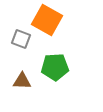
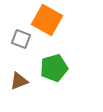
green pentagon: moved 1 px left, 1 px down; rotated 12 degrees counterclockwise
brown triangle: moved 3 px left; rotated 24 degrees counterclockwise
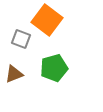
orange square: rotated 8 degrees clockwise
brown triangle: moved 5 px left, 7 px up
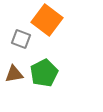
green pentagon: moved 10 px left, 5 px down; rotated 12 degrees counterclockwise
brown triangle: rotated 12 degrees clockwise
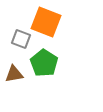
orange square: moved 1 px left, 2 px down; rotated 16 degrees counterclockwise
green pentagon: moved 10 px up; rotated 12 degrees counterclockwise
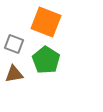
gray square: moved 7 px left, 5 px down
green pentagon: moved 2 px right, 3 px up
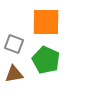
orange square: rotated 20 degrees counterclockwise
green pentagon: rotated 8 degrees counterclockwise
